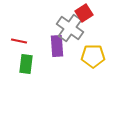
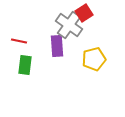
gray cross: moved 1 px left, 3 px up
yellow pentagon: moved 1 px right, 3 px down; rotated 15 degrees counterclockwise
green rectangle: moved 1 px left, 1 px down
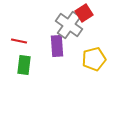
green rectangle: moved 1 px left
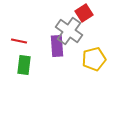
gray cross: moved 6 px down
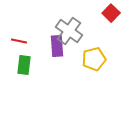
red square: moved 27 px right; rotated 12 degrees counterclockwise
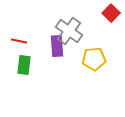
yellow pentagon: rotated 10 degrees clockwise
